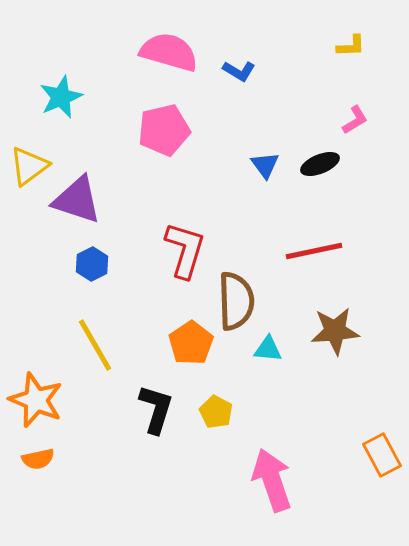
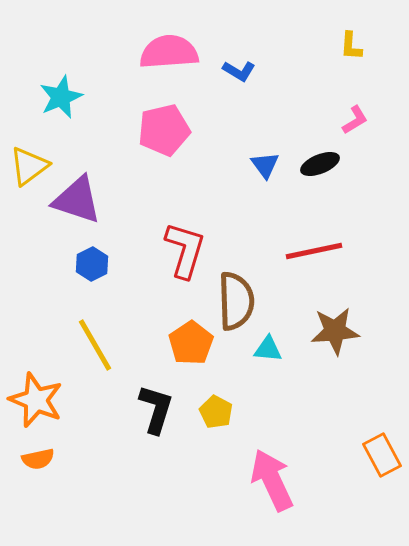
yellow L-shape: rotated 96 degrees clockwise
pink semicircle: rotated 20 degrees counterclockwise
pink arrow: rotated 6 degrees counterclockwise
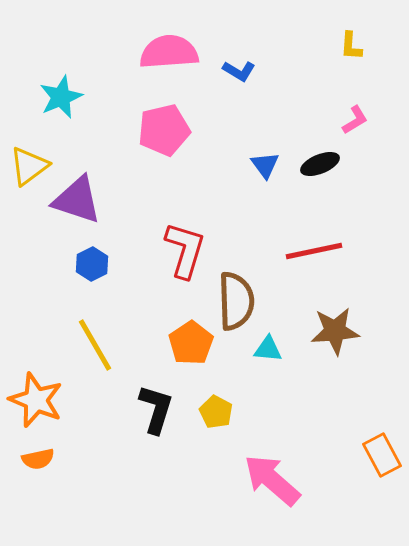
pink arrow: rotated 24 degrees counterclockwise
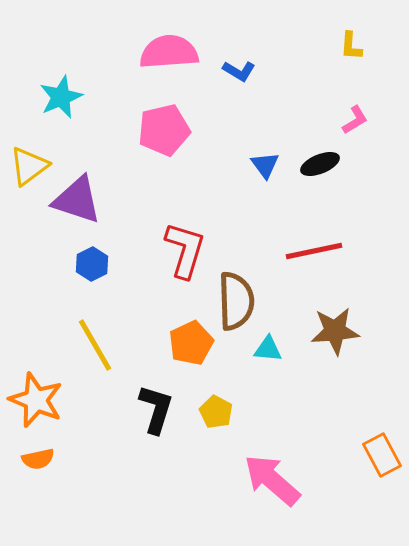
orange pentagon: rotated 9 degrees clockwise
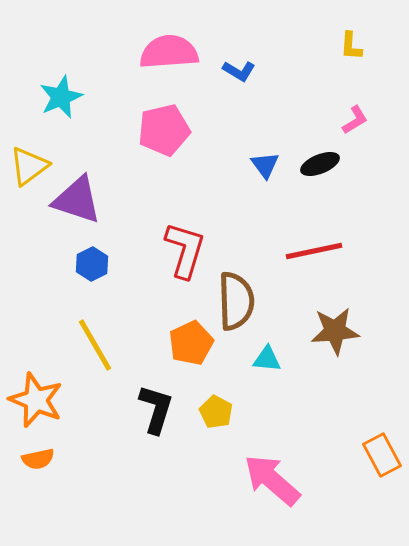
cyan triangle: moved 1 px left, 10 px down
